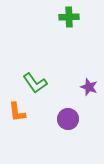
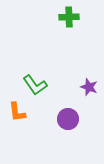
green L-shape: moved 2 px down
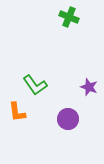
green cross: rotated 24 degrees clockwise
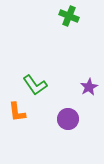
green cross: moved 1 px up
purple star: rotated 24 degrees clockwise
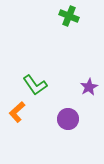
orange L-shape: rotated 55 degrees clockwise
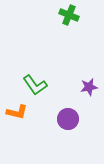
green cross: moved 1 px up
purple star: rotated 18 degrees clockwise
orange L-shape: rotated 125 degrees counterclockwise
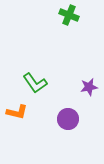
green L-shape: moved 2 px up
